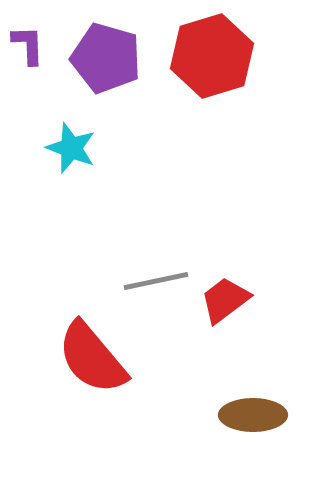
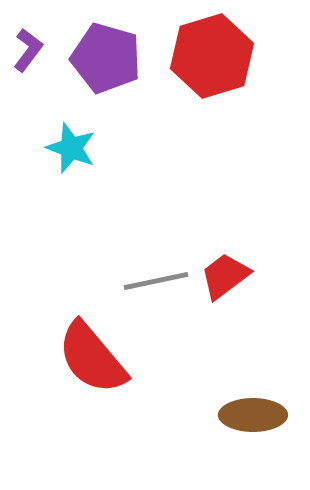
purple L-shape: moved 5 px down; rotated 39 degrees clockwise
red trapezoid: moved 24 px up
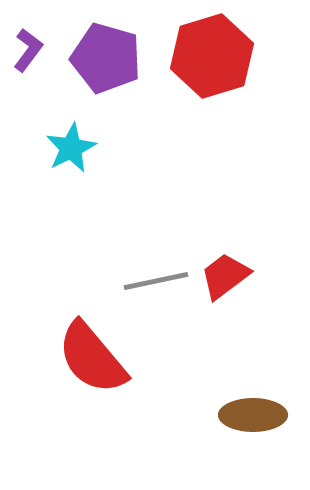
cyan star: rotated 24 degrees clockwise
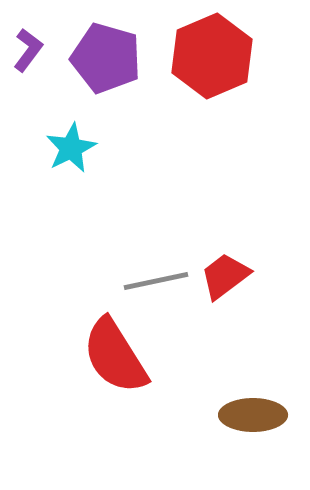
red hexagon: rotated 6 degrees counterclockwise
red semicircle: moved 23 px right, 2 px up; rotated 8 degrees clockwise
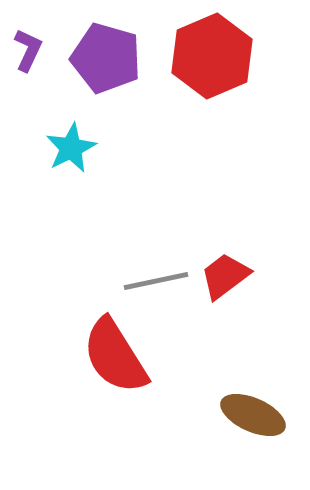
purple L-shape: rotated 12 degrees counterclockwise
brown ellipse: rotated 24 degrees clockwise
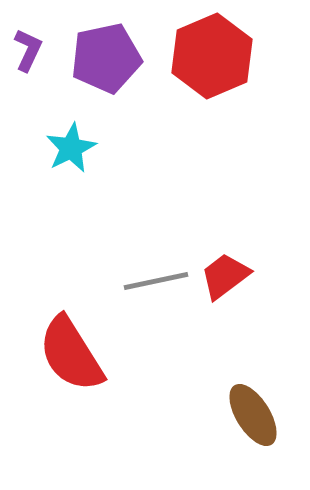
purple pentagon: rotated 28 degrees counterclockwise
red semicircle: moved 44 px left, 2 px up
brown ellipse: rotated 34 degrees clockwise
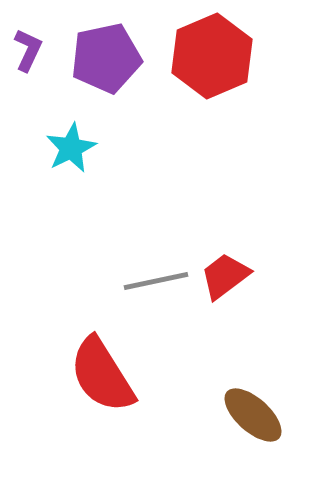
red semicircle: moved 31 px right, 21 px down
brown ellipse: rotated 16 degrees counterclockwise
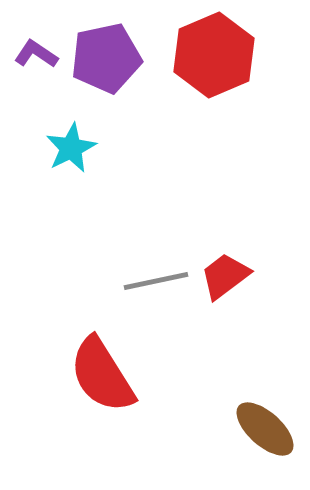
purple L-shape: moved 8 px right, 4 px down; rotated 81 degrees counterclockwise
red hexagon: moved 2 px right, 1 px up
brown ellipse: moved 12 px right, 14 px down
